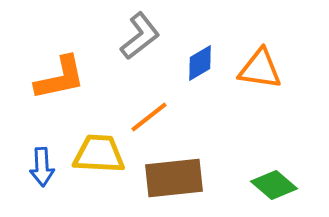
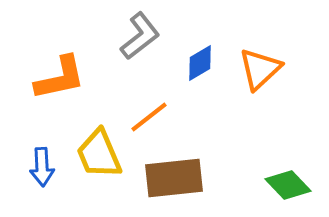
orange triangle: rotated 51 degrees counterclockwise
yellow trapezoid: rotated 116 degrees counterclockwise
green diamond: moved 14 px right; rotated 6 degrees clockwise
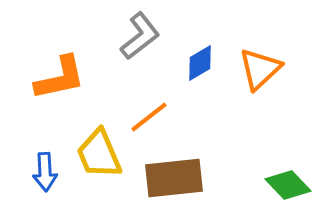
blue arrow: moved 3 px right, 5 px down
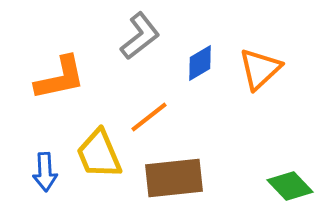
green diamond: moved 2 px right, 1 px down
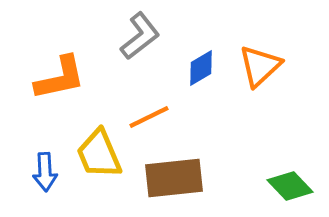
blue diamond: moved 1 px right, 5 px down
orange triangle: moved 3 px up
orange line: rotated 12 degrees clockwise
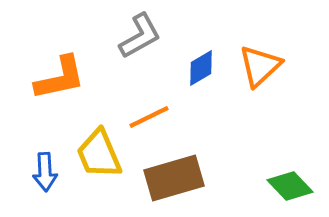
gray L-shape: rotated 9 degrees clockwise
brown rectangle: rotated 10 degrees counterclockwise
